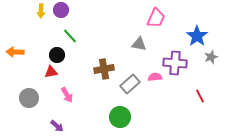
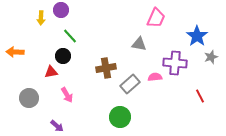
yellow arrow: moved 7 px down
black circle: moved 6 px right, 1 px down
brown cross: moved 2 px right, 1 px up
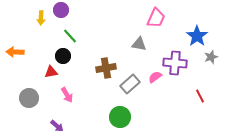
pink semicircle: rotated 32 degrees counterclockwise
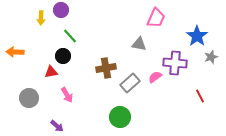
gray rectangle: moved 1 px up
